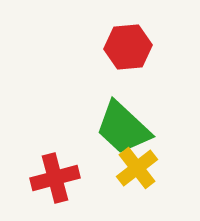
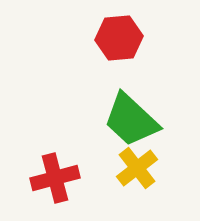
red hexagon: moved 9 px left, 9 px up
green trapezoid: moved 8 px right, 8 px up
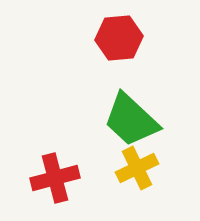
yellow cross: rotated 12 degrees clockwise
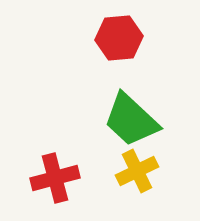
yellow cross: moved 3 px down
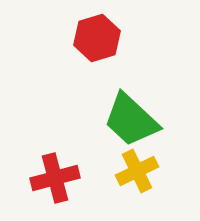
red hexagon: moved 22 px left; rotated 12 degrees counterclockwise
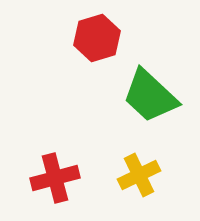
green trapezoid: moved 19 px right, 24 px up
yellow cross: moved 2 px right, 4 px down
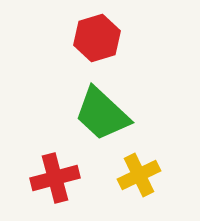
green trapezoid: moved 48 px left, 18 px down
